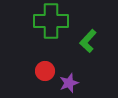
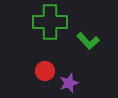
green cross: moved 1 px left, 1 px down
green L-shape: rotated 85 degrees counterclockwise
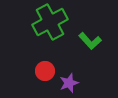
green cross: rotated 28 degrees counterclockwise
green L-shape: moved 2 px right
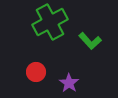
red circle: moved 9 px left, 1 px down
purple star: rotated 18 degrees counterclockwise
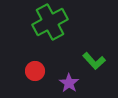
green L-shape: moved 4 px right, 20 px down
red circle: moved 1 px left, 1 px up
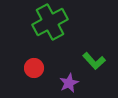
red circle: moved 1 px left, 3 px up
purple star: rotated 12 degrees clockwise
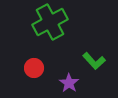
purple star: rotated 12 degrees counterclockwise
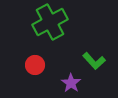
red circle: moved 1 px right, 3 px up
purple star: moved 2 px right
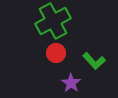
green cross: moved 3 px right, 1 px up
red circle: moved 21 px right, 12 px up
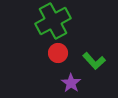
red circle: moved 2 px right
